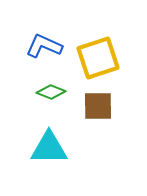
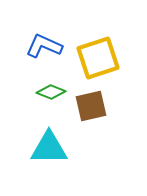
brown square: moved 7 px left; rotated 12 degrees counterclockwise
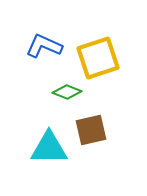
green diamond: moved 16 px right
brown square: moved 24 px down
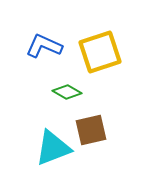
yellow square: moved 2 px right, 6 px up
green diamond: rotated 8 degrees clockwise
cyan triangle: moved 4 px right; rotated 21 degrees counterclockwise
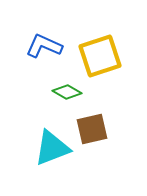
yellow square: moved 4 px down
brown square: moved 1 px right, 1 px up
cyan triangle: moved 1 px left
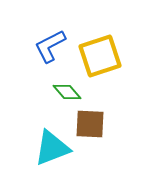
blue L-shape: moved 6 px right; rotated 51 degrees counterclockwise
green diamond: rotated 20 degrees clockwise
brown square: moved 2 px left, 5 px up; rotated 16 degrees clockwise
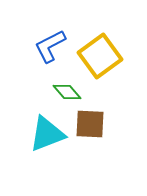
yellow square: rotated 18 degrees counterclockwise
cyan triangle: moved 5 px left, 14 px up
